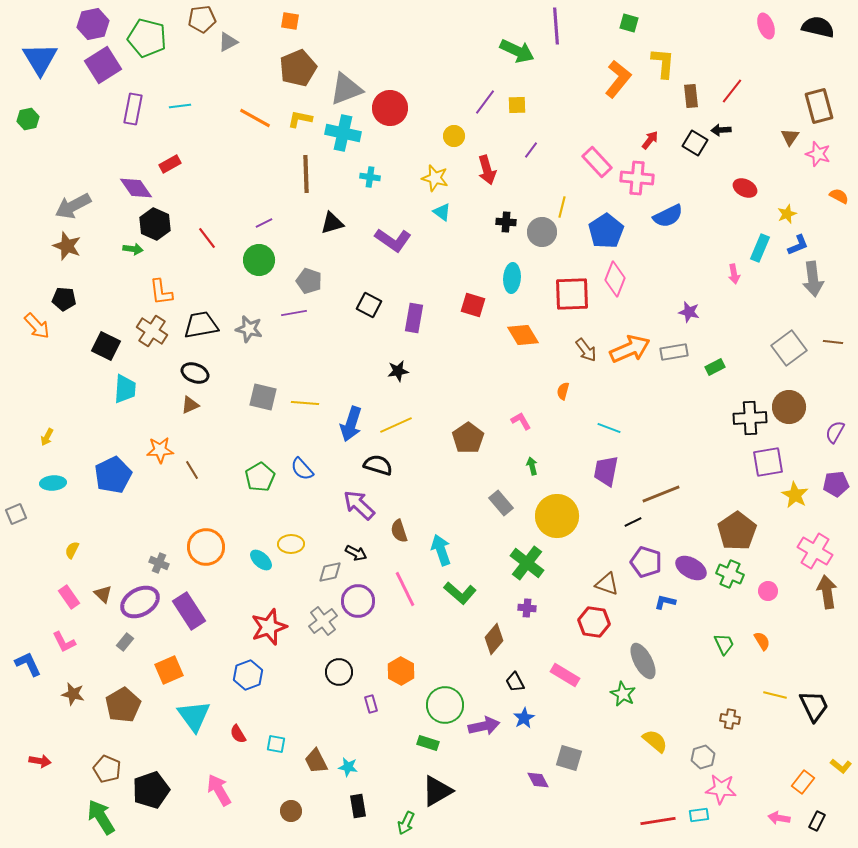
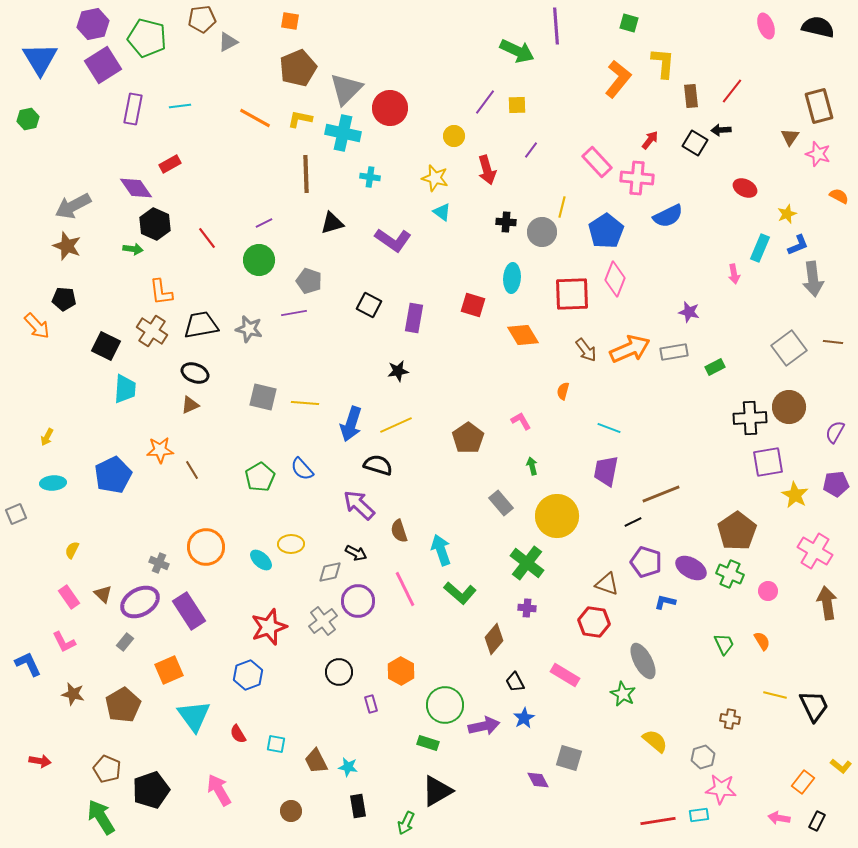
gray triangle at (346, 89): rotated 24 degrees counterclockwise
brown arrow at (827, 592): moved 11 px down
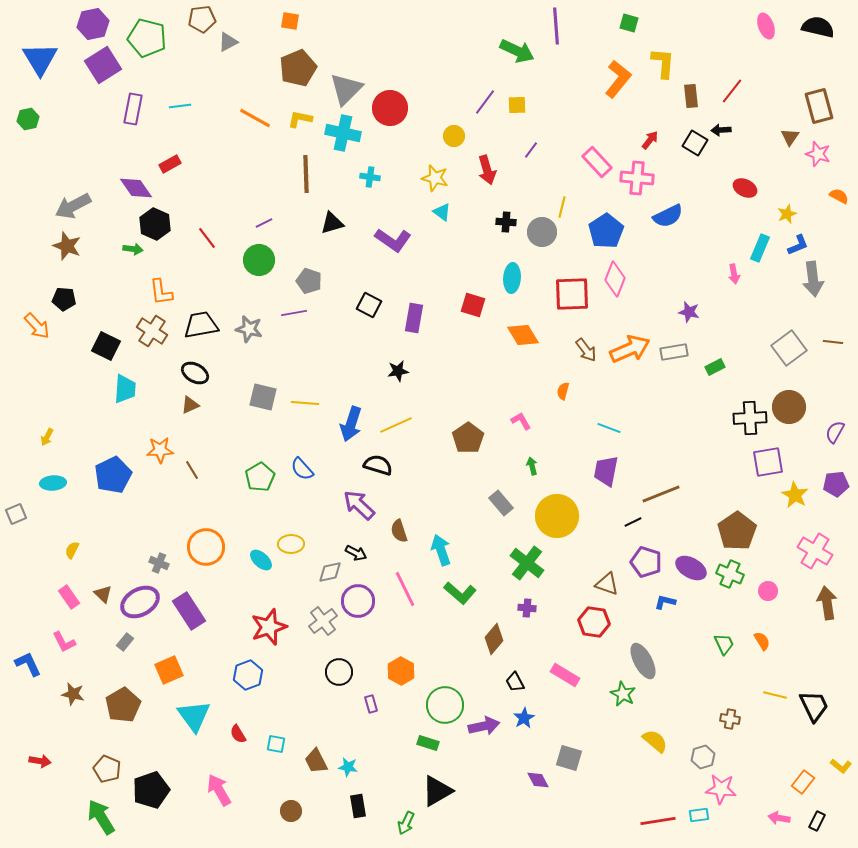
black ellipse at (195, 373): rotated 8 degrees clockwise
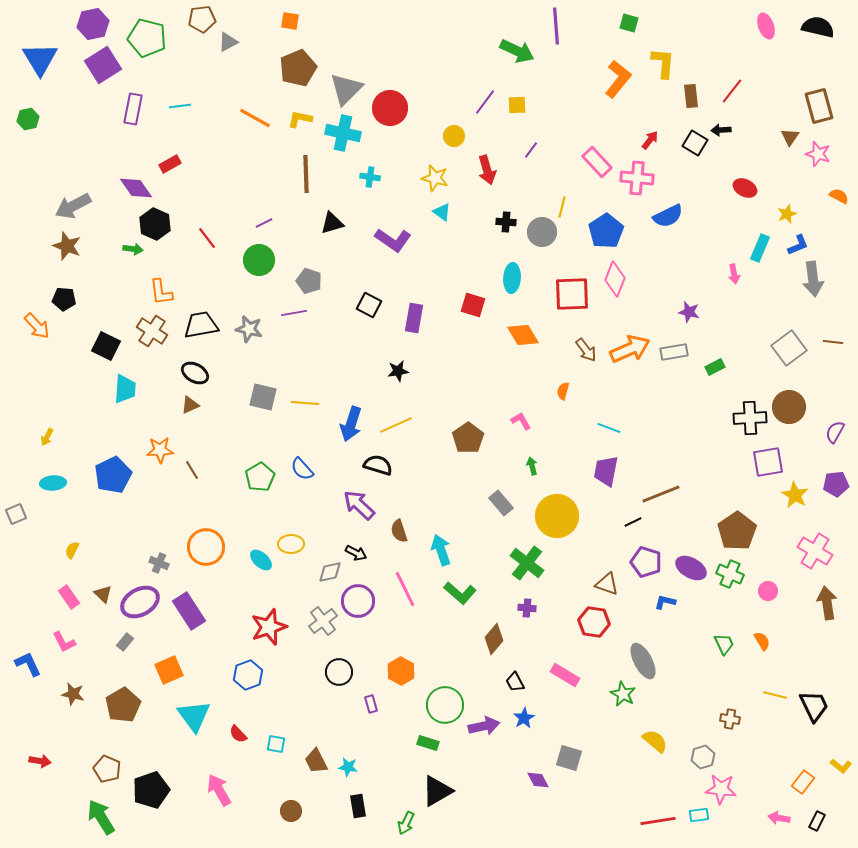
red semicircle at (238, 734): rotated 12 degrees counterclockwise
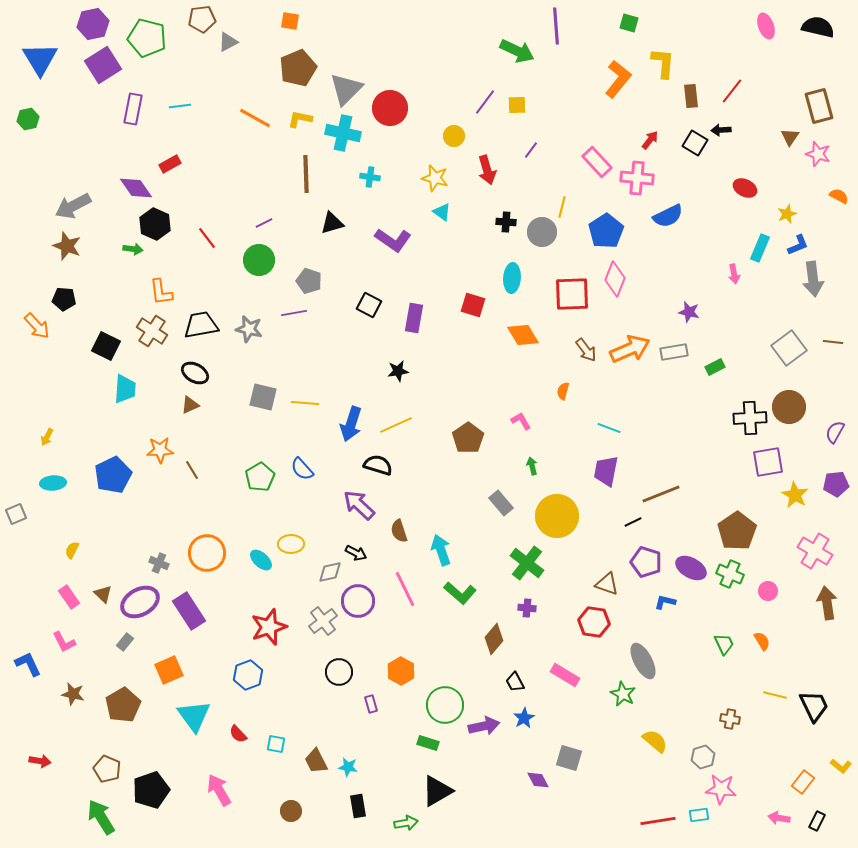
orange circle at (206, 547): moved 1 px right, 6 px down
green arrow at (406, 823): rotated 125 degrees counterclockwise
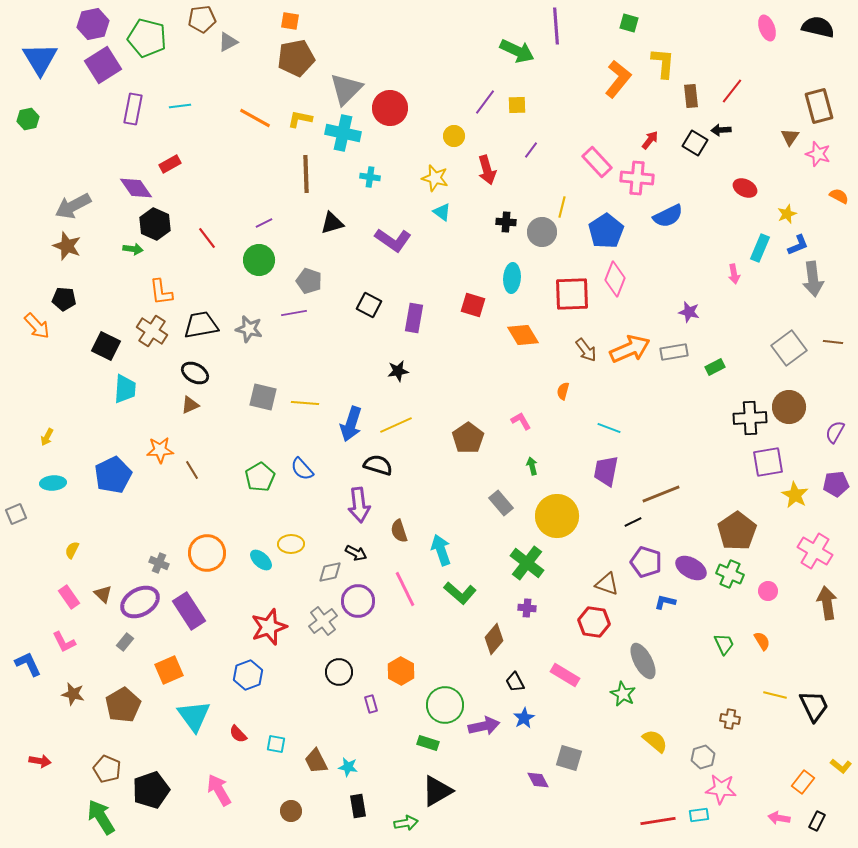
pink ellipse at (766, 26): moved 1 px right, 2 px down
brown pentagon at (298, 68): moved 2 px left, 10 px up; rotated 12 degrees clockwise
purple arrow at (359, 505): rotated 140 degrees counterclockwise
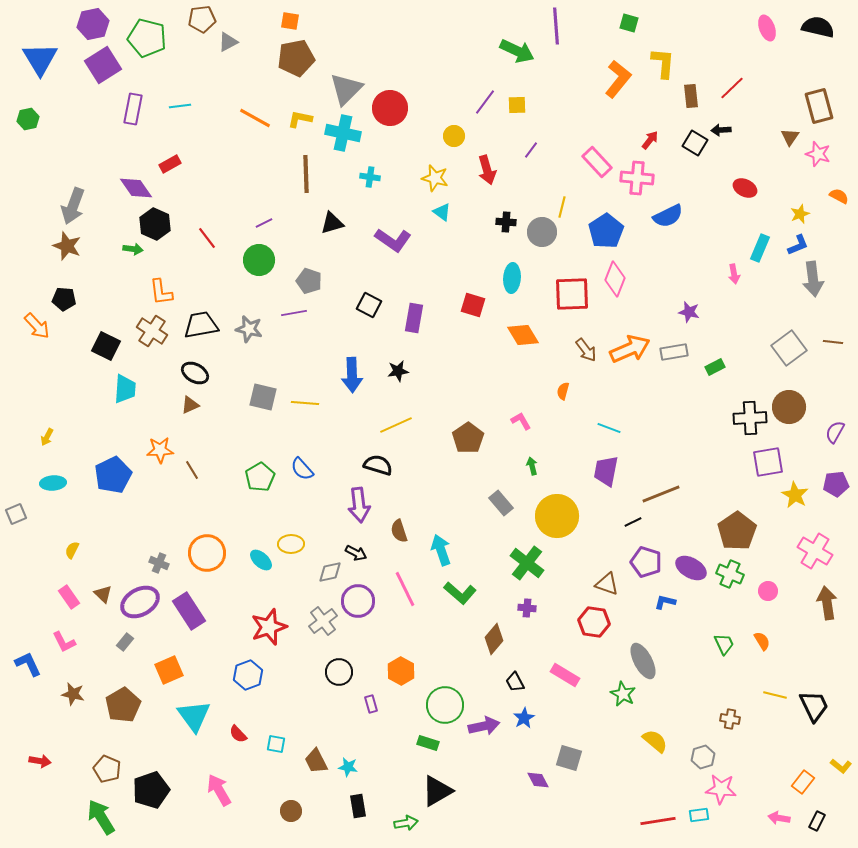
red line at (732, 91): moved 3 px up; rotated 8 degrees clockwise
gray arrow at (73, 206): rotated 42 degrees counterclockwise
yellow star at (787, 214): moved 13 px right
blue arrow at (351, 424): moved 1 px right, 49 px up; rotated 20 degrees counterclockwise
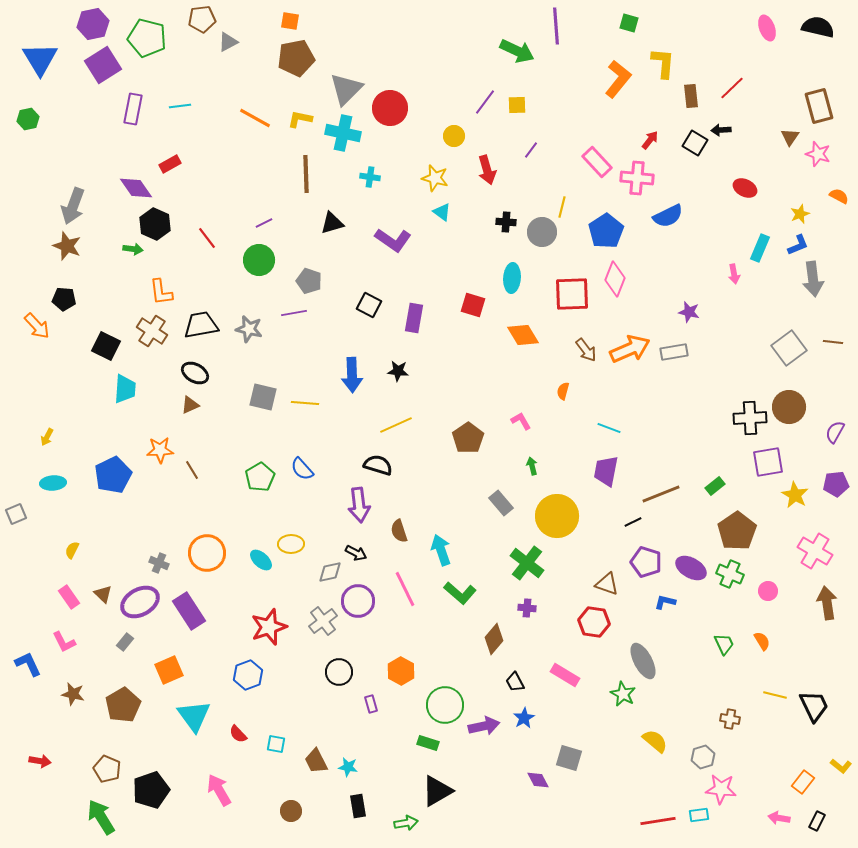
green rectangle at (715, 367): moved 119 px down; rotated 12 degrees counterclockwise
black star at (398, 371): rotated 15 degrees clockwise
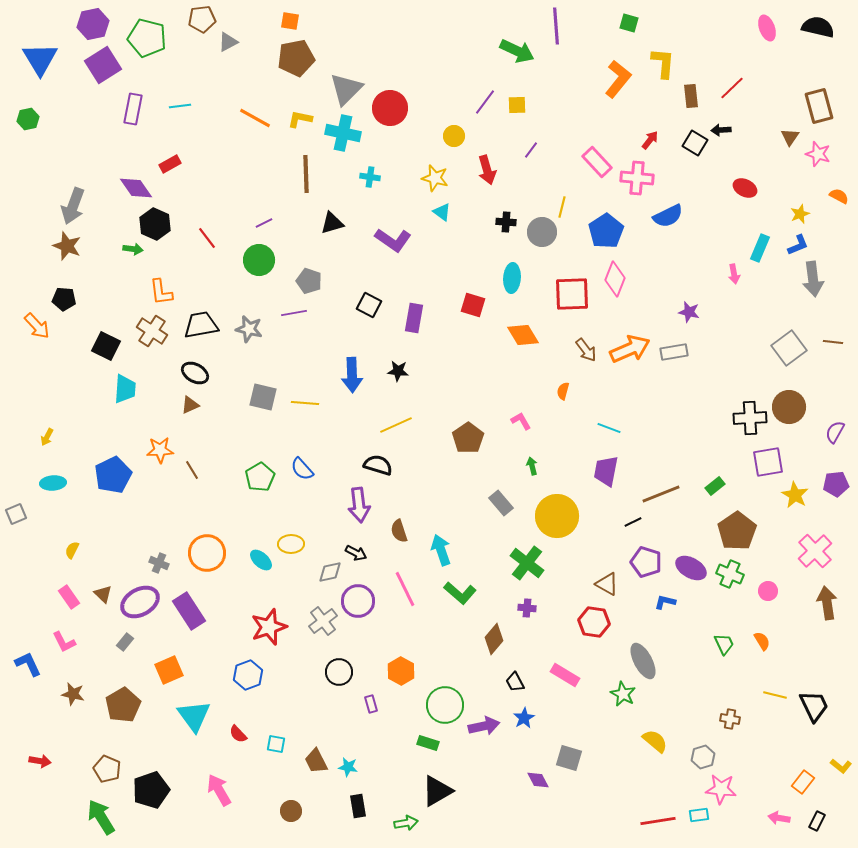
pink cross at (815, 551): rotated 16 degrees clockwise
brown triangle at (607, 584): rotated 10 degrees clockwise
